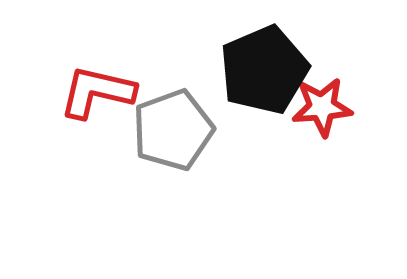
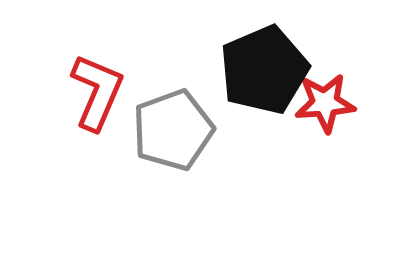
red L-shape: rotated 100 degrees clockwise
red star: moved 3 px right, 4 px up
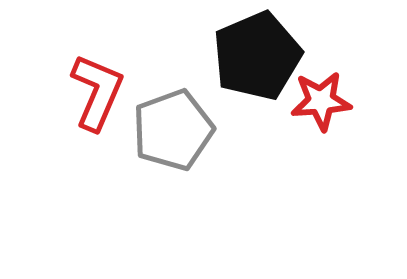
black pentagon: moved 7 px left, 14 px up
red star: moved 4 px left, 2 px up
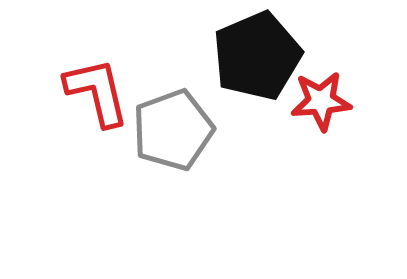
red L-shape: rotated 36 degrees counterclockwise
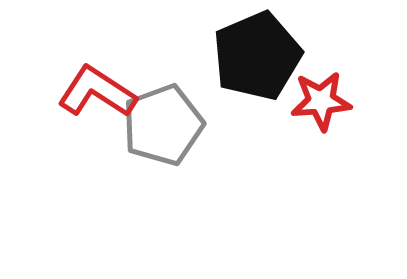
red L-shape: rotated 44 degrees counterclockwise
gray pentagon: moved 10 px left, 5 px up
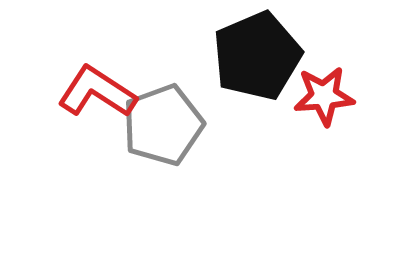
red star: moved 3 px right, 5 px up
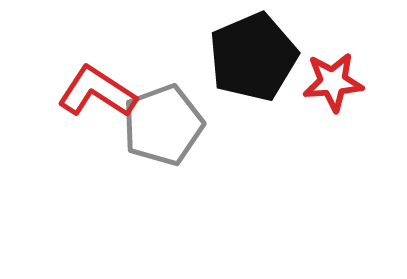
black pentagon: moved 4 px left, 1 px down
red star: moved 9 px right, 14 px up
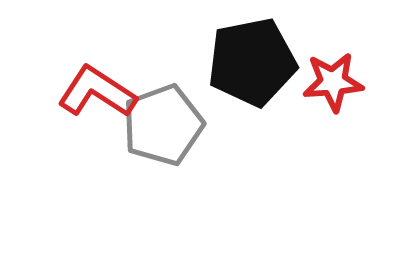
black pentagon: moved 1 px left, 5 px down; rotated 12 degrees clockwise
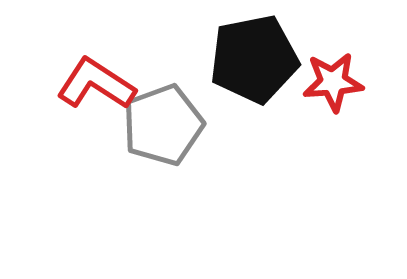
black pentagon: moved 2 px right, 3 px up
red L-shape: moved 1 px left, 8 px up
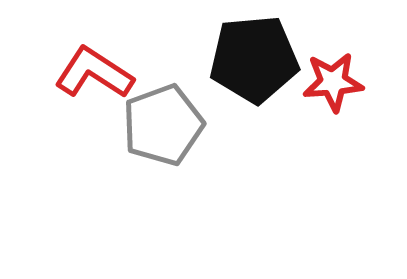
black pentagon: rotated 6 degrees clockwise
red L-shape: moved 2 px left, 11 px up
